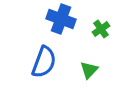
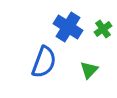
blue cross: moved 7 px right, 8 px down; rotated 12 degrees clockwise
green cross: moved 2 px right
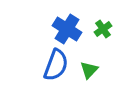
blue cross: moved 1 px left, 2 px down
blue semicircle: moved 12 px right, 3 px down
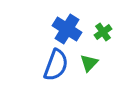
green cross: moved 3 px down
green triangle: moved 7 px up
